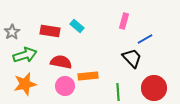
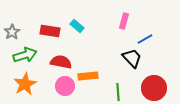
orange star: rotated 15 degrees counterclockwise
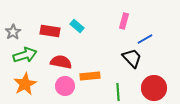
gray star: moved 1 px right
orange rectangle: moved 2 px right
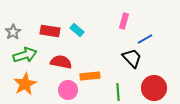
cyan rectangle: moved 4 px down
pink circle: moved 3 px right, 4 px down
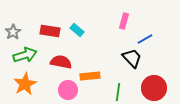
green line: rotated 12 degrees clockwise
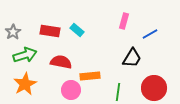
blue line: moved 5 px right, 5 px up
black trapezoid: rotated 75 degrees clockwise
pink circle: moved 3 px right
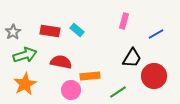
blue line: moved 6 px right
red circle: moved 12 px up
green line: rotated 48 degrees clockwise
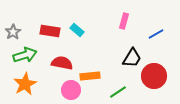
red semicircle: moved 1 px right, 1 px down
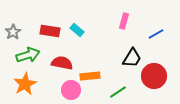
green arrow: moved 3 px right
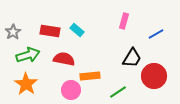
red semicircle: moved 2 px right, 4 px up
orange star: moved 1 px right; rotated 10 degrees counterclockwise
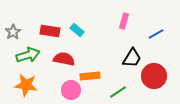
orange star: moved 1 px down; rotated 25 degrees counterclockwise
